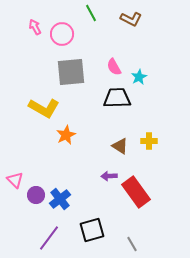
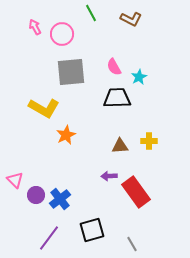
brown triangle: rotated 36 degrees counterclockwise
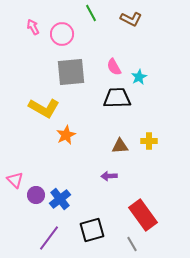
pink arrow: moved 2 px left
red rectangle: moved 7 px right, 23 px down
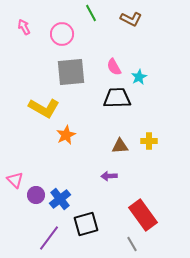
pink arrow: moved 9 px left
black square: moved 6 px left, 6 px up
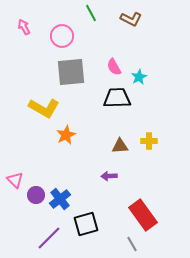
pink circle: moved 2 px down
purple line: rotated 8 degrees clockwise
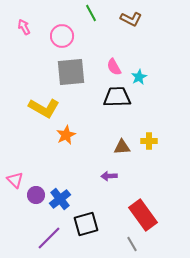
black trapezoid: moved 1 px up
brown triangle: moved 2 px right, 1 px down
